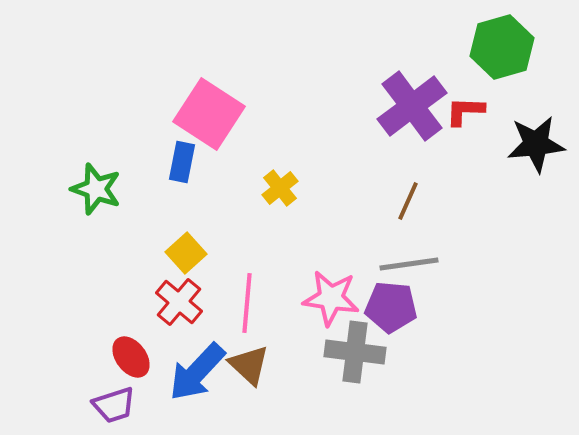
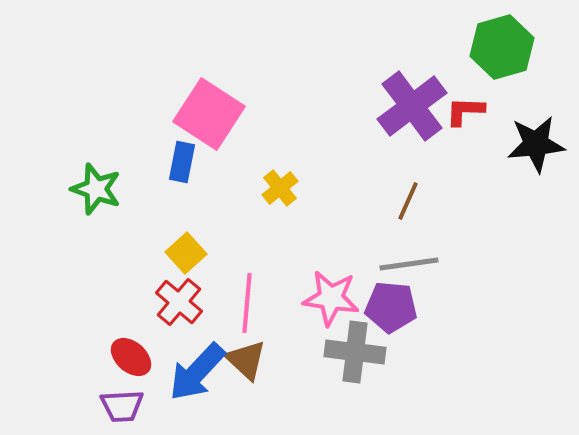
red ellipse: rotated 12 degrees counterclockwise
brown triangle: moved 3 px left, 5 px up
purple trapezoid: moved 8 px right, 1 px down; rotated 15 degrees clockwise
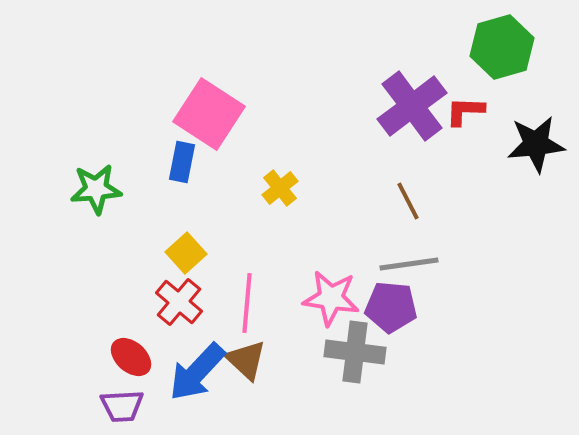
green star: rotated 24 degrees counterclockwise
brown line: rotated 51 degrees counterclockwise
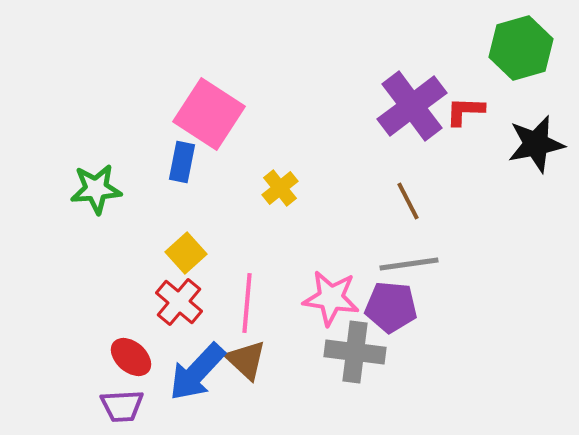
green hexagon: moved 19 px right, 1 px down
black star: rotated 6 degrees counterclockwise
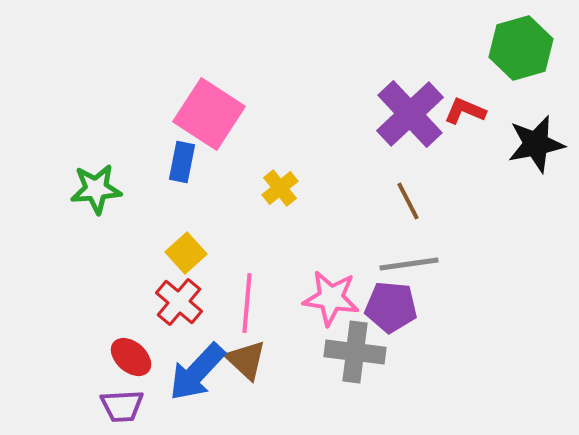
purple cross: moved 2 px left, 8 px down; rotated 6 degrees counterclockwise
red L-shape: rotated 21 degrees clockwise
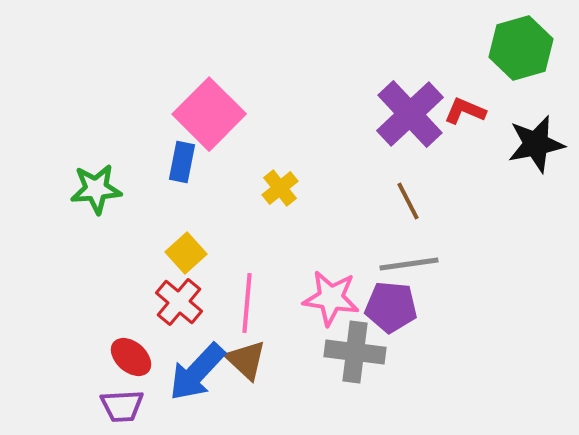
pink square: rotated 12 degrees clockwise
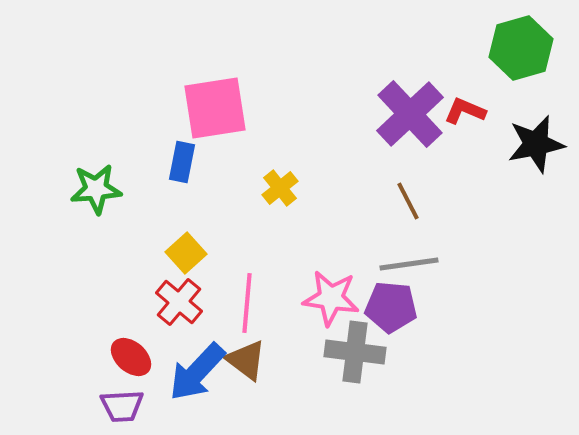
pink square: moved 6 px right, 6 px up; rotated 36 degrees clockwise
brown triangle: rotated 6 degrees counterclockwise
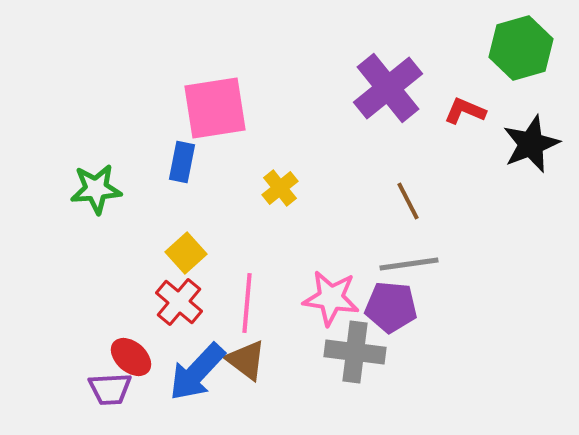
purple cross: moved 22 px left, 26 px up; rotated 4 degrees clockwise
black star: moved 5 px left; rotated 10 degrees counterclockwise
purple trapezoid: moved 12 px left, 17 px up
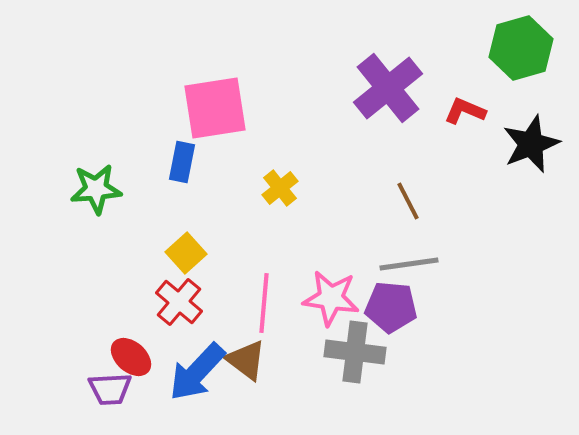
pink line: moved 17 px right
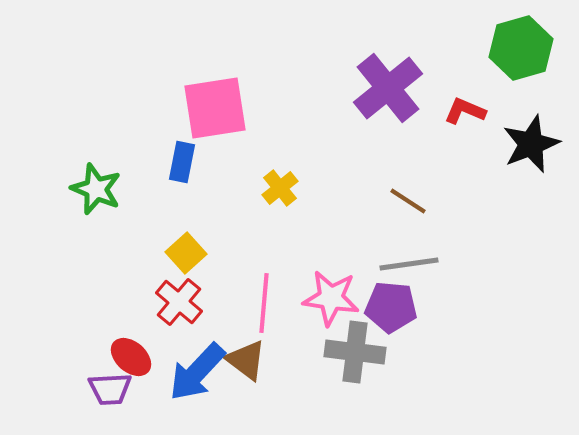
green star: rotated 27 degrees clockwise
brown line: rotated 30 degrees counterclockwise
